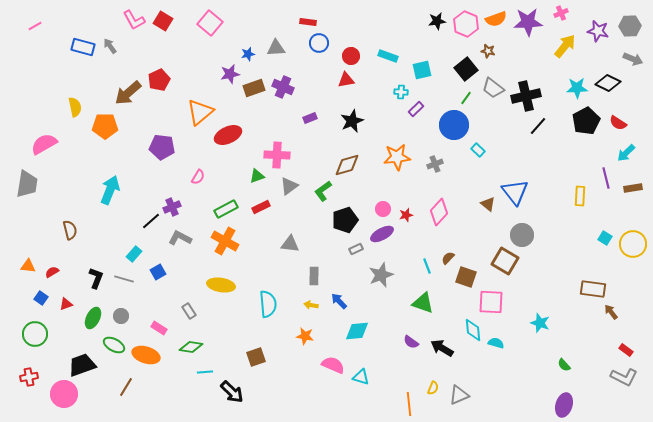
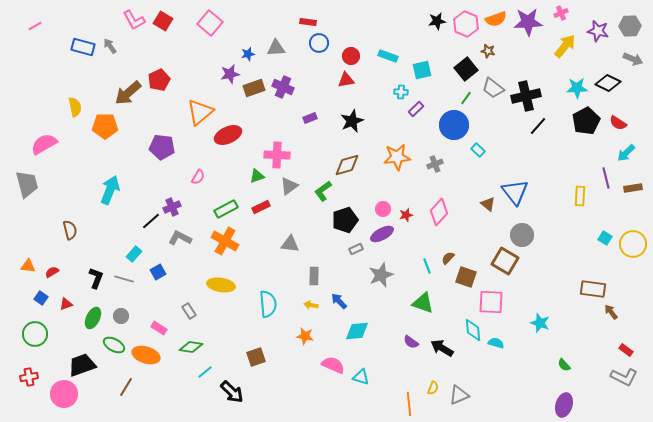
gray trapezoid at (27, 184): rotated 24 degrees counterclockwise
cyan line at (205, 372): rotated 35 degrees counterclockwise
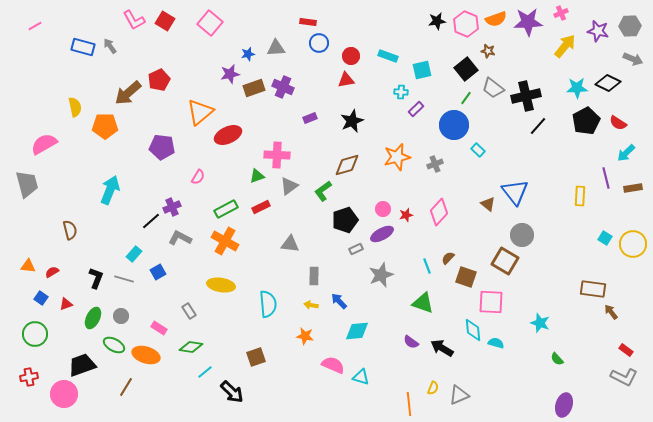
red square at (163, 21): moved 2 px right
orange star at (397, 157): rotated 8 degrees counterclockwise
green semicircle at (564, 365): moved 7 px left, 6 px up
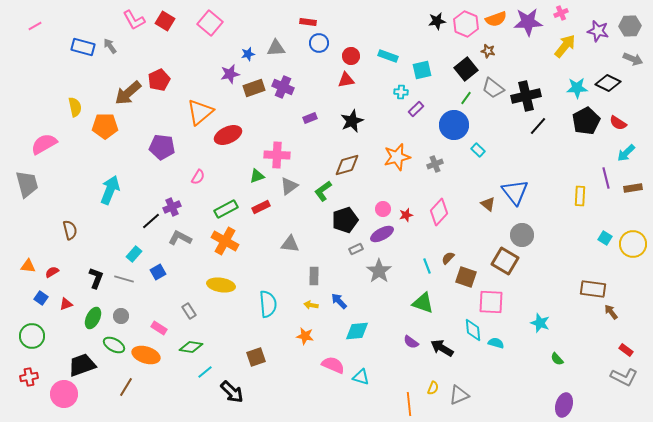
gray star at (381, 275): moved 2 px left, 4 px up; rotated 15 degrees counterclockwise
green circle at (35, 334): moved 3 px left, 2 px down
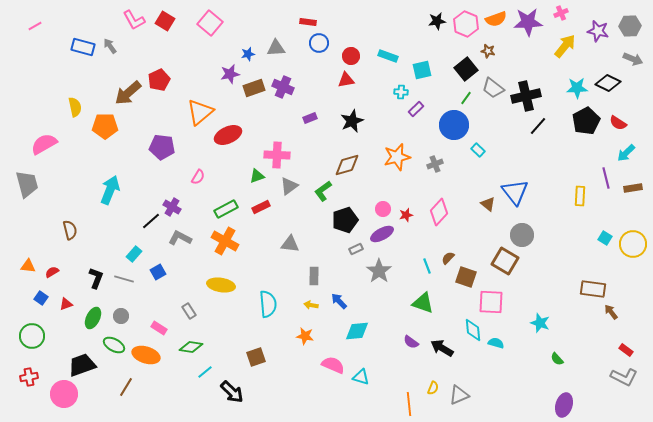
purple cross at (172, 207): rotated 36 degrees counterclockwise
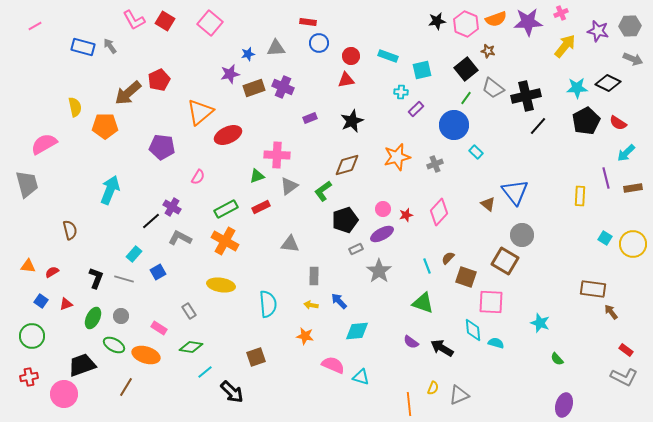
cyan rectangle at (478, 150): moved 2 px left, 2 px down
blue square at (41, 298): moved 3 px down
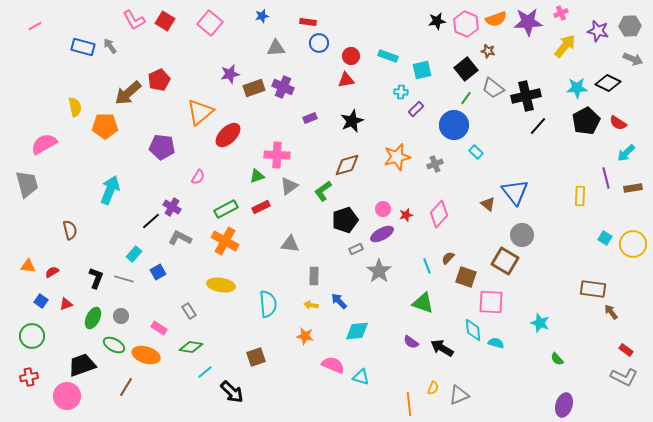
blue star at (248, 54): moved 14 px right, 38 px up
red ellipse at (228, 135): rotated 20 degrees counterclockwise
pink diamond at (439, 212): moved 2 px down
pink circle at (64, 394): moved 3 px right, 2 px down
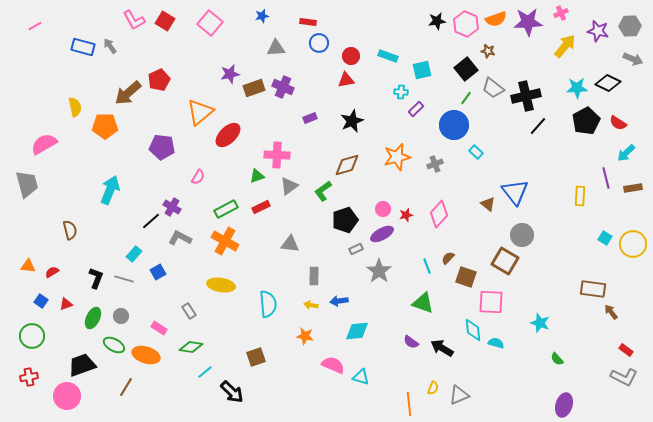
blue arrow at (339, 301): rotated 54 degrees counterclockwise
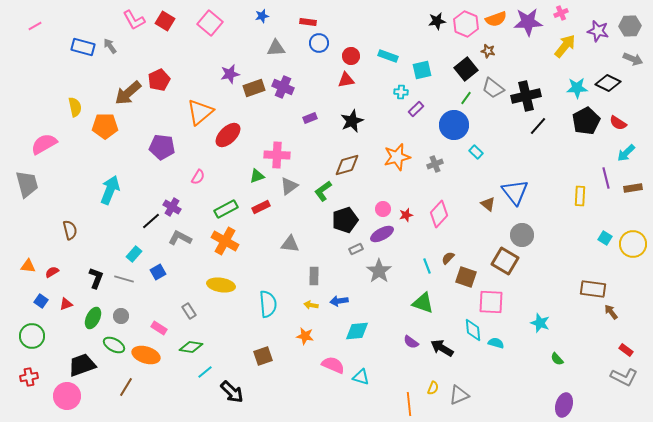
brown square at (256, 357): moved 7 px right, 1 px up
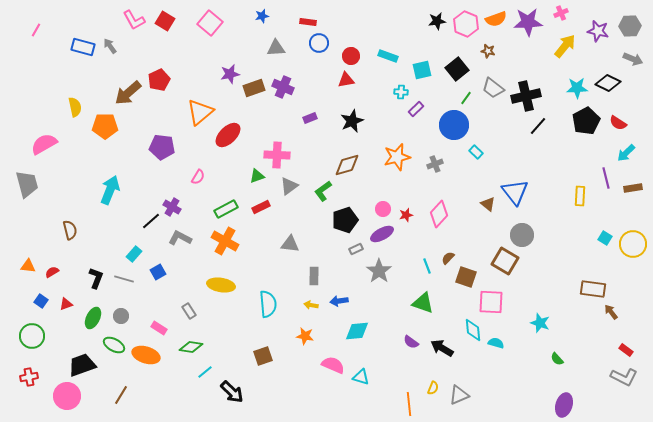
pink line at (35, 26): moved 1 px right, 4 px down; rotated 32 degrees counterclockwise
black square at (466, 69): moved 9 px left
brown line at (126, 387): moved 5 px left, 8 px down
